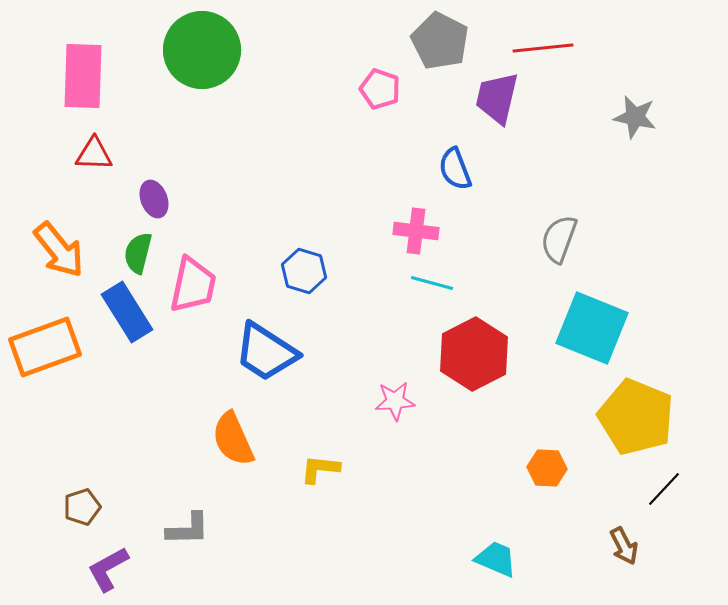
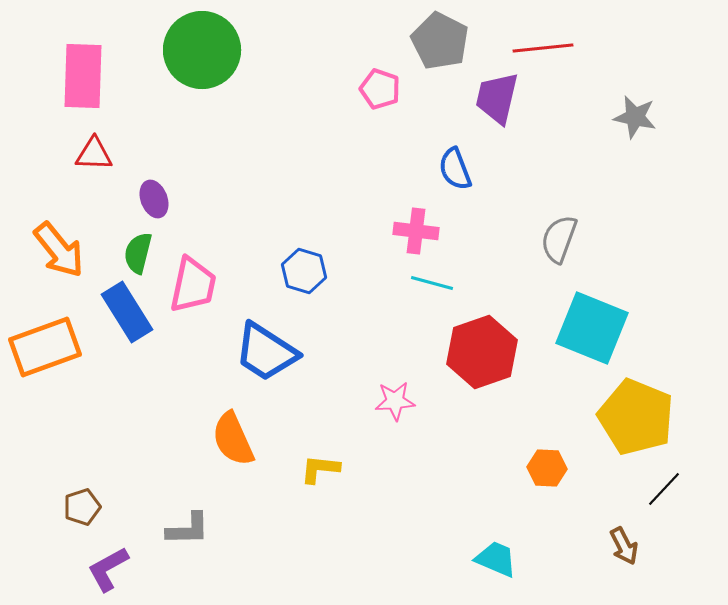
red hexagon: moved 8 px right, 2 px up; rotated 8 degrees clockwise
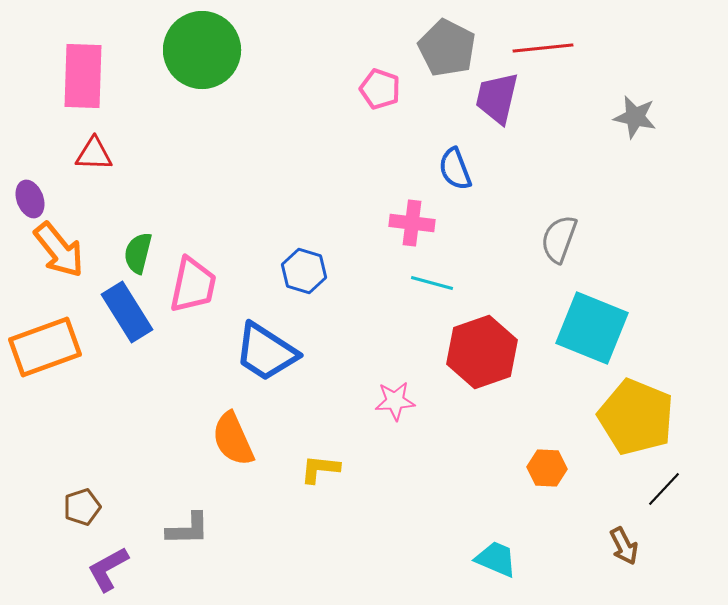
gray pentagon: moved 7 px right, 7 px down
purple ellipse: moved 124 px left
pink cross: moved 4 px left, 8 px up
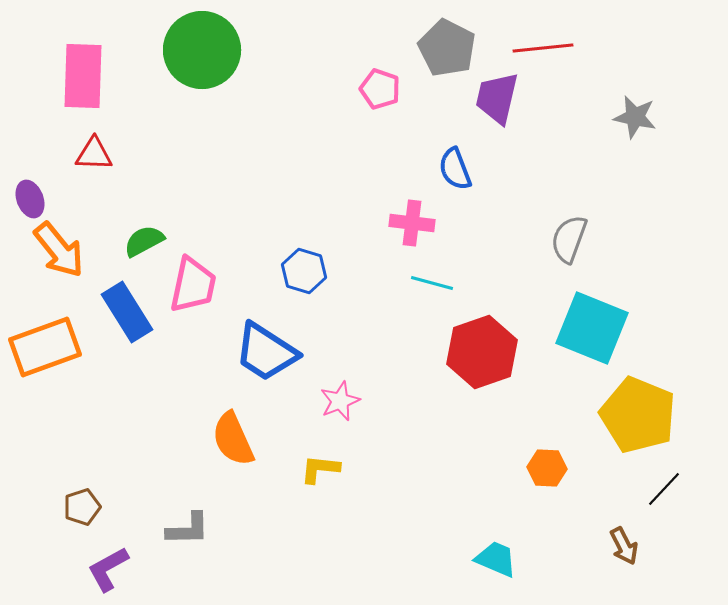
gray semicircle: moved 10 px right
green semicircle: moved 6 px right, 12 px up; rotated 48 degrees clockwise
pink star: moved 55 px left; rotated 18 degrees counterclockwise
yellow pentagon: moved 2 px right, 2 px up
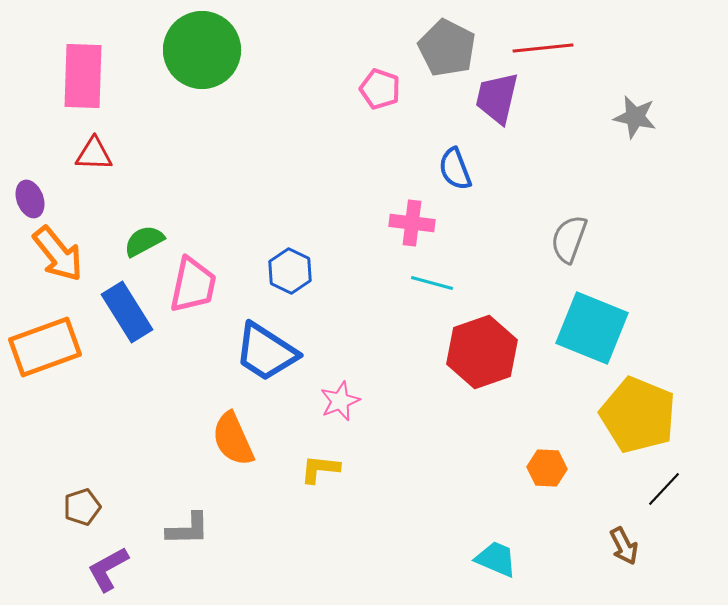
orange arrow: moved 1 px left, 4 px down
blue hexagon: moved 14 px left; rotated 9 degrees clockwise
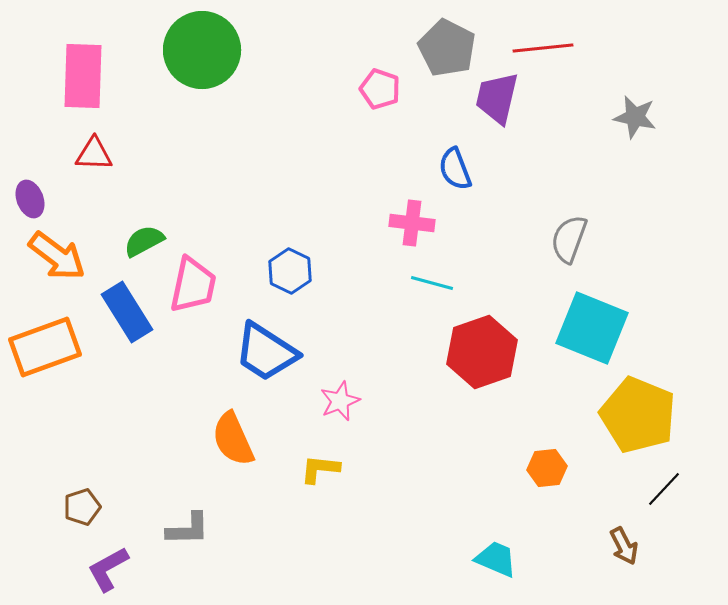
orange arrow: moved 1 px left, 2 px down; rotated 14 degrees counterclockwise
orange hexagon: rotated 9 degrees counterclockwise
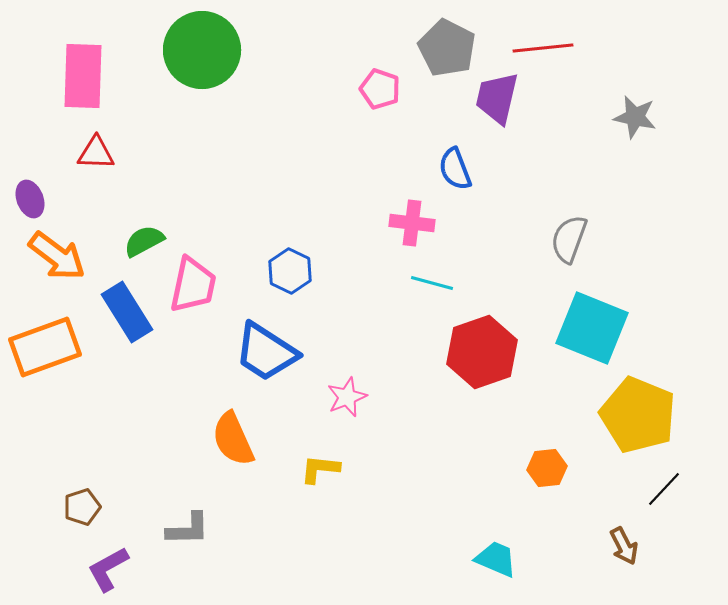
red triangle: moved 2 px right, 1 px up
pink star: moved 7 px right, 4 px up
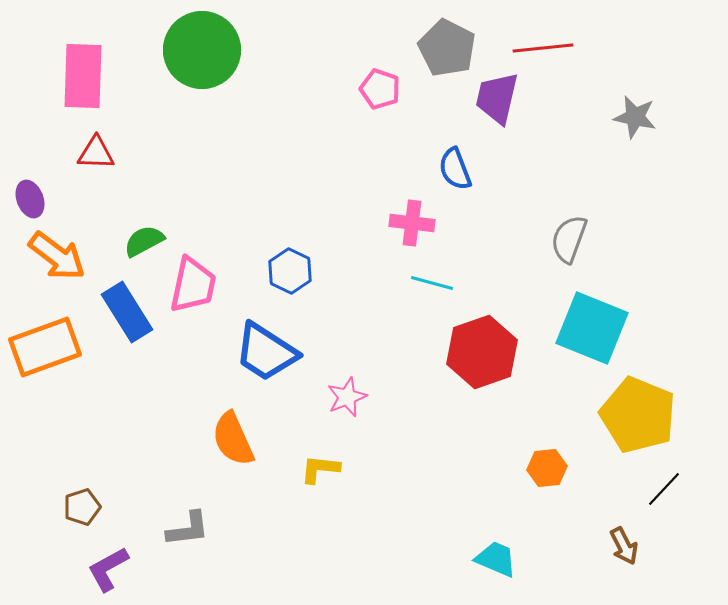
gray L-shape: rotated 6 degrees counterclockwise
